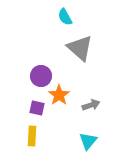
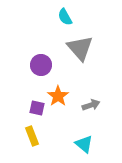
gray triangle: rotated 8 degrees clockwise
purple circle: moved 11 px up
orange star: moved 1 px left, 1 px down
yellow rectangle: rotated 24 degrees counterclockwise
cyan triangle: moved 4 px left, 3 px down; rotated 30 degrees counterclockwise
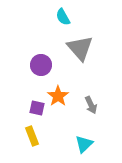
cyan semicircle: moved 2 px left
gray arrow: rotated 84 degrees clockwise
cyan triangle: rotated 36 degrees clockwise
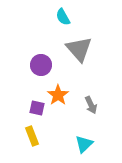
gray triangle: moved 1 px left, 1 px down
orange star: moved 1 px up
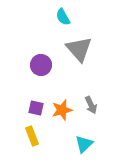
orange star: moved 4 px right, 15 px down; rotated 20 degrees clockwise
purple square: moved 1 px left
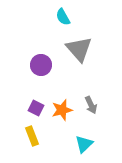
purple square: rotated 14 degrees clockwise
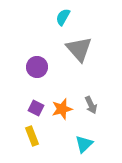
cyan semicircle: rotated 60 degrees clockwise
purple circle: moved 4 px left, 2 px down
orange star: moved 1 px up
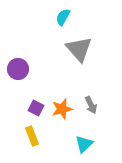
purple circle: moved 19 px left, 2 px down
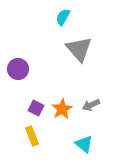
gray arrow: rotated 90 degrees clockwise
orange star: rotated 15 degrees counterclockwise
cyan triangle: rotated 36 degrees counterclockwise
